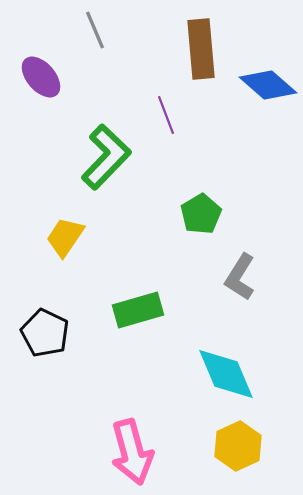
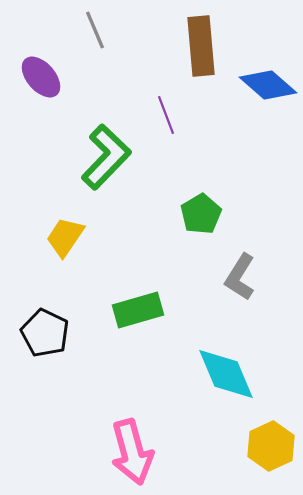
brown rectangle: moved 3 px up
yellow hexagon: moved 33 px right
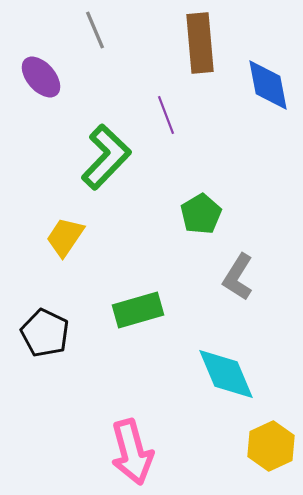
brown rectangle: moved 1 px left, 3 px up
blue diamond: rotated 38 degrees clockwise
gray L-shape: moved 2 px left
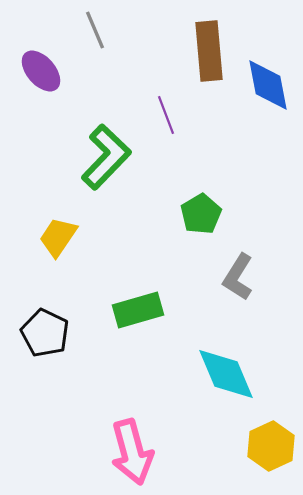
brown rectangle: moved 9 px right, 8 px down
purple ellipse: moved 6 px up
yellow trapezoid: moved 7 px left
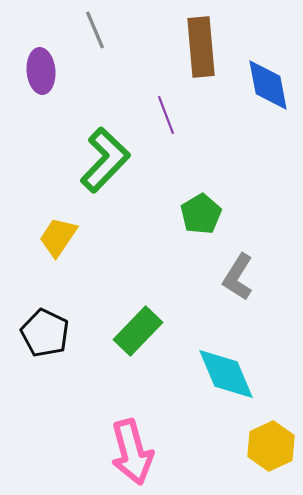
brown rectangle: moved 8 px left, 4 px up
purple ellipse: rotated 36 degrees clockwise
green L-shape: moved 1 px left, 3 px down
green rectangle: moved 21 px down; rotated 30 degrees counterclockwise
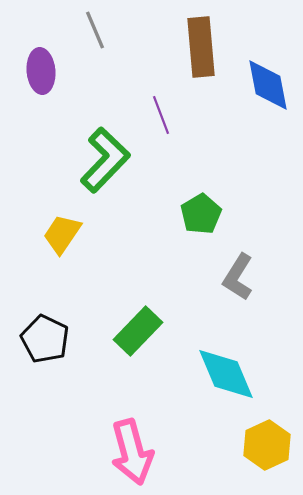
purple line: moved 5 px left
yellow trapezoid: moved 4 px right, 3 px up
black pentagon: moved 6 px down
yellow hexagon: moved 4 px left, 1 px up
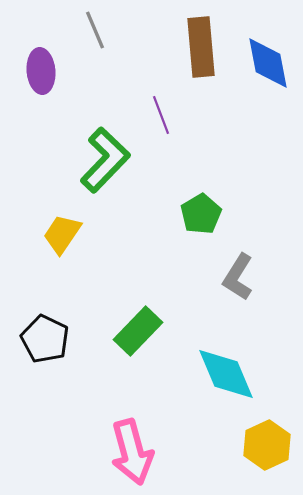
blue diamond: moved 22 px up
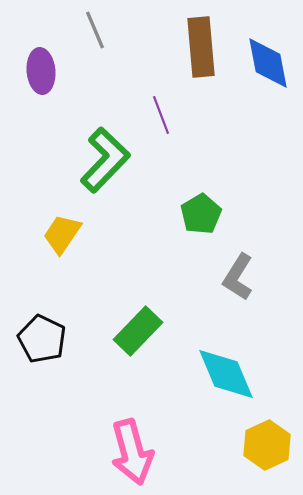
black pentagon: moved 3 px left
